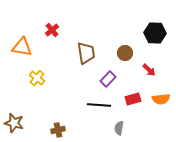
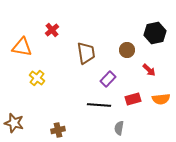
black hexagon: rotated 15 degrees counterclockwise
brown circle: moved 2 px right, 3 px up
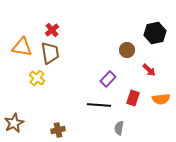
brown trapezoid: moved 36 px left
red rectangle: moved 1 px up; rotated 56 degrees counterclockwise
brown star: rotated 30 degrees clockwise
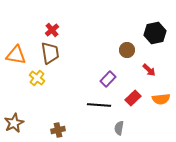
orange triangle: moved 6 px left, 8 px down
red rectangle: rotated 28 degrees clockwise
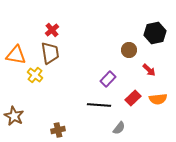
brown circle: moved 2 px right
yellow cross: moved 2 px left, 3 px up
orange semicircle: moved 3 px left
brown star: moved 7 px up; rotated 18 degrees counterclockwise
gray semicircle: rotated 152 degrees counterclockwise
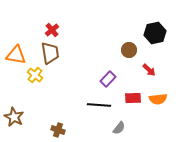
red rectangle: rotated 42 degrees clockwise
brown star: moved 1 px down
brown cross: rotated 32 degrees clockwise
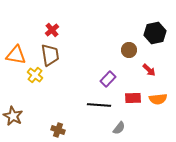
brown trapezoid: moved 2 px down
brown star: moved 1 px left, 1 px up
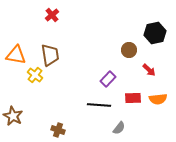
red cross: moved 15 px up
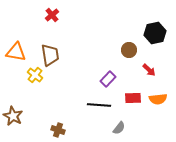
orange triangle: moved 3 px up
